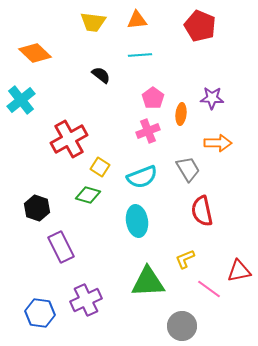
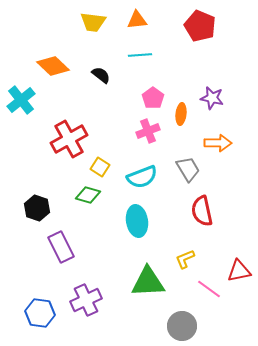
orange diamond: moved 18 px right, 13 px down
purple star: rotated 10 degrees clockwise
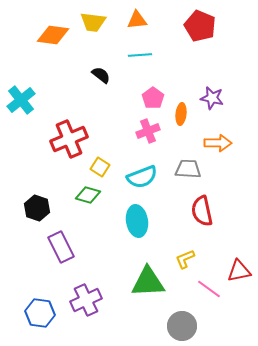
orange diamond: moved 31 px up; rotated 36 degrees counterclockwise
red cross: rotated 6 degrees clockwise
gray trapezoid: rotated 56 degrees counterclockwise
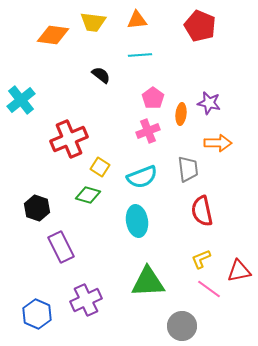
purple star: moved 3 px left, 5 px down
gray trapezoid: rotated 80 degrees clockwise
yellow L-shape: moved 16 px right
blue hexagon: moved 3 px left, 1 px down; rotated 16 degrees clockwise
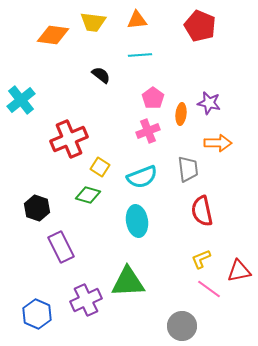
green triangle: moved 20 px left
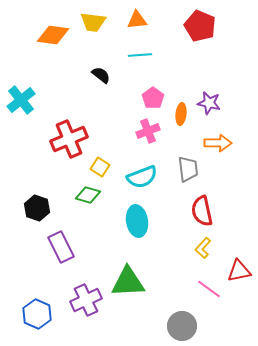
yellow L-shape: moved 2 px right, 11 px up; rotated 25 degrees counterclockwise
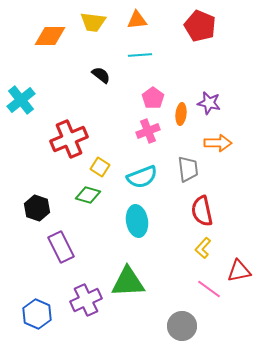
orange diamond: moved 3 px left, 1 px down; rotated 8 degrees counterclockwise
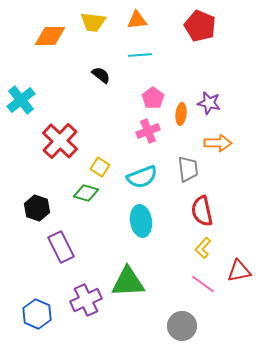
red cross: moved 9 px left, 2 px down; rotated 24 degrees counterclockwise
green diamond: moved 2 px left, 2 px up
cyan ellipse: moved 4 px right
pink line: moved 6 px left, 5 px up
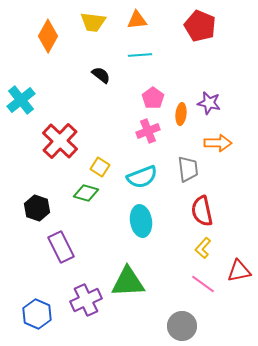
orange diamond: moved 2 px left; rotated 60 degrees counterclockwise
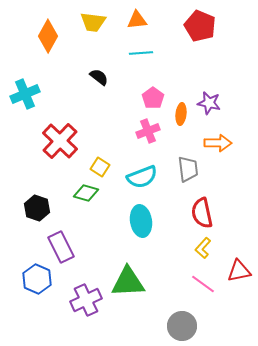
cyan line: moved 1 px right, 2 px up
black semicircle: moved 2 px left, 2 px down
cyan cross: moved 4 px right, 6 px up; rotated 16 degrees clockwise
red semicircle: moved 2 px down
blue hexagon: moved 35 px up
